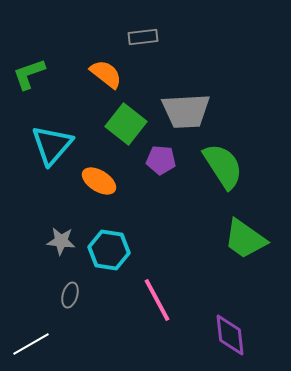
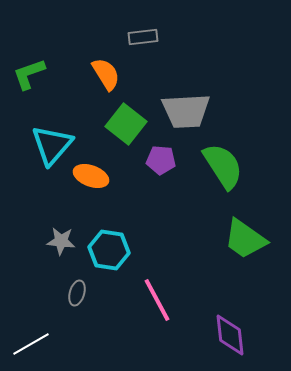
orange semicircle: rotated 20 degrees clockwise
orange ellipse: moved 8 px left, 5 px up; rotated 12 degrees counterclockwise
gray ellipse: moved 7 px right, 2 px up
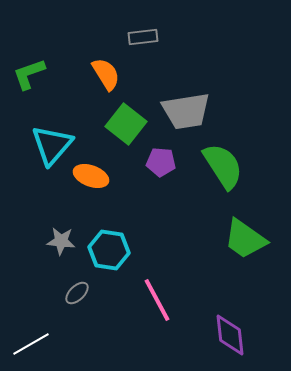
gray trapezoid: rotated 6 degrees counterclockwise
purple pentagon: moved 2 px down
gray ellipse: rotated 30 degrees clockwise
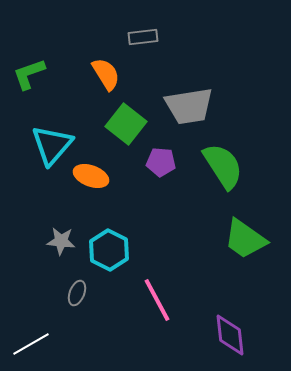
gray trapezoid: moved 3 px right, 5 px up
cyan hexagon: rotated 18 degrees clockwise
gray ellipse: rotated 25 degrees counterclockwise
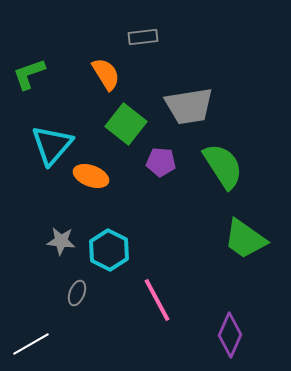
purple diamond: rotated 30 degrees clockwise
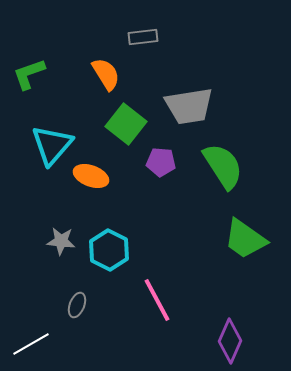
gray ellipse: moved 12 px down
purple diamond: moved 6 px down
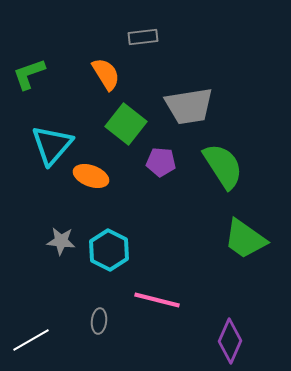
pink line: rotated 48 degrees counterclockwise
gray ellipse: moved 22 px right, 16 px down; rotated 15 degrees counterclockwise
white line: moved 4 px up
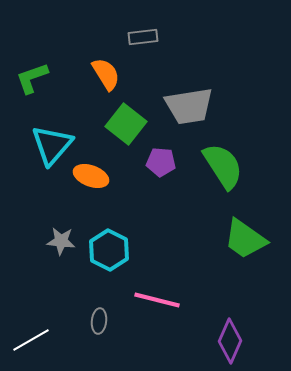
green L-shape: moved 3 px right, 4 px down
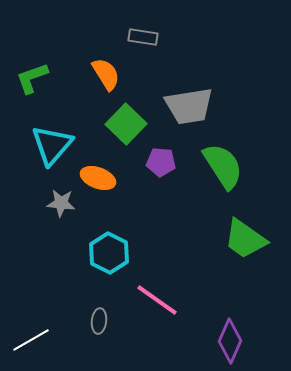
gray rectangle: rotated 16 degrees clockwise
green square: rotated 6 degrees clockwise
orange ellipse: moved 7 px right, 2 px down
gray star: moved 38 px up
cyan hexagon: moved 3 px down
pink line: rotated 21 degrees clockwise
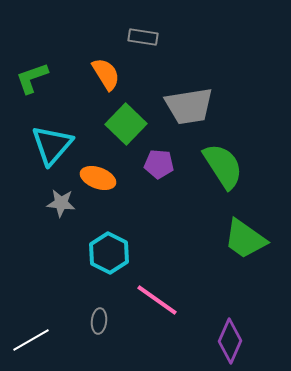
purple pentagon: moved 2 px left, 2 px down
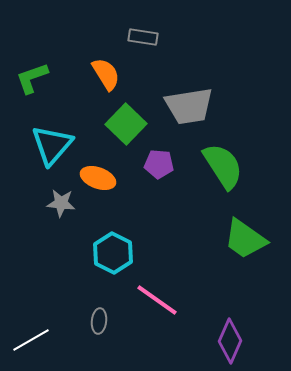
cyan hexagon: moved 4 px right
